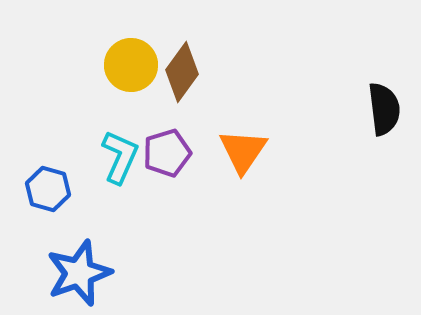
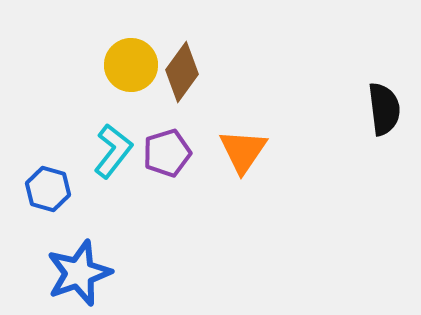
cyan L-shape: moved 7 px left, 6 px up; rotated 14 degrees clockwise
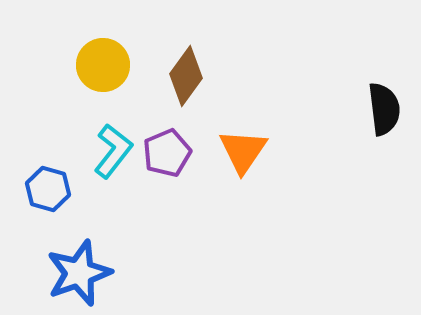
yellow circle: moved 28 px left
brown diamond: moved 4 px right, 4 px down
purple pentagon: rotated 6 degrees counterclockwise
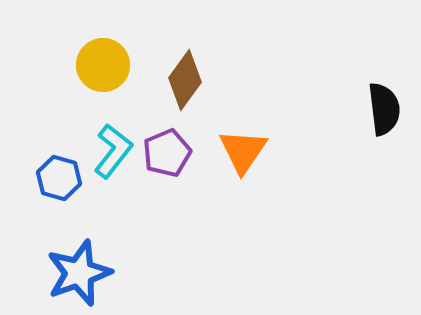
brown diamond: moved 1 px left, 4 px down
blue hexagon: moved 11 px right, 11 px up
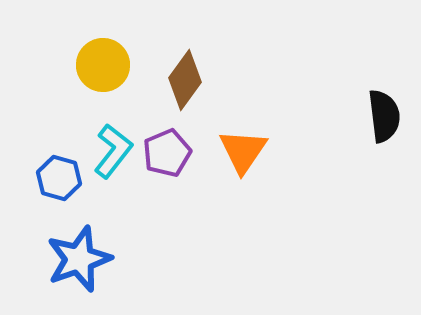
black semicircle: moved 7 px down
blue star: moved 14 px up
